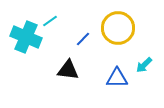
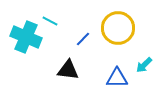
cyan line: rotated 63 degrees clockwise
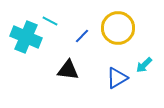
blue line: moved 1 px left, 3 px up
blue triangle: rotated 30 degrees counterclockwise
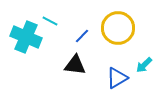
black triangle: moved 7 px right, 5 px up
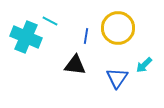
blue line: moved 4 px right; rotated 35 degrees counterclockwise
blue triangle: rotated 25 degrees counterclockwise
